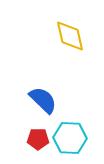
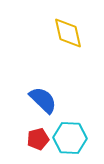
yellow diamond: moved 2 px left, 3 px up
red pentagon: rotated 15 degrees counterclockwise
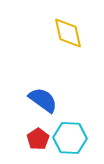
blue semicircle: rotated 8 degrees counterclockwise
red pentagon: rotated 20 degrees counterclockwise
